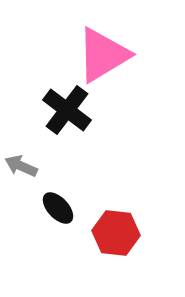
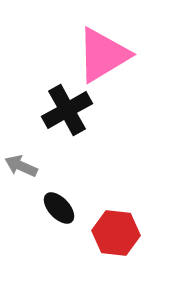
black cross: rotated 24 degrees clockwise
black ellipse: moved 1 px right
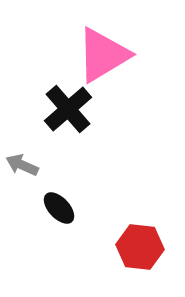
black cross: moved 1 px right, 1 px up; rotated 12 degrees counterclockwise
gray arrow: moved 1 px right, 1 px up
red hexagon: moved 24 px right, 14 px down
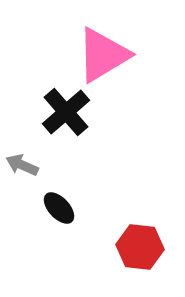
black cross: moved 2 px left, 3 px down
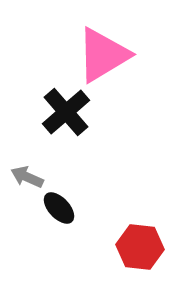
gray arrow: moved 5 px right, 12 px down
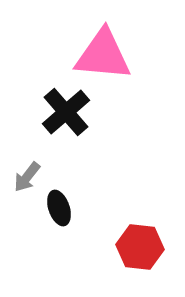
pink triangle: rotated 36 degrees clockwise
gray arrow: rotated 76 degrees counterclockwise
black ellipse: rotated 24 degrees clockwise
